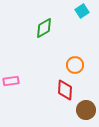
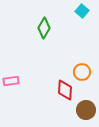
cyan square: rotated 16 degrees counterclockwise
green diamond: rotated 30 degrees counterclockwise
orange circle: moved 7 px right, 7 px down
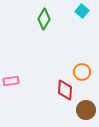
green diamond: moved 9 px up
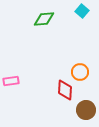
green diamond: rotated 55 degrees clockwise
orange circle: moved 2 px left
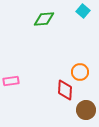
cyan square: moved 1 px right
